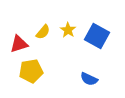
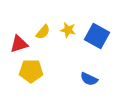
yellow star: rotated 21 degrees counterclockwise
yellow pentagon: rotated 10 degrees clockwise
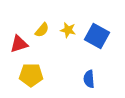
yellow semicircle: moved 1 px left, 2 px up
yellow pentagon: moved 4 px down
blue semicircle: rotated 60 degrees clockwise
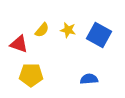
blue square: moved 2 px right, 1 px up
red triangle: rotated 36 degrees clockwise
blue semicircle: rotated 90 degrees clockwise
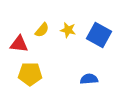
red triangle: rotated 12 degrees counterclockwise
yellow pentagon: moved 1 px left, 1 px up
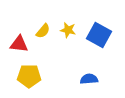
yellow semicircle: moved 1 px right, 1 px down
yellow pentagon: moved 1 px left, 2 px down
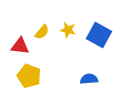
yellow semicircle: moved 1 px left, 1 px down
red triangle: moved 1 px right, 2 px down
yellow pentagon: rotated 20 degrees clockwise
